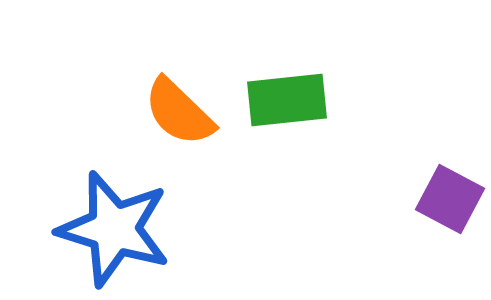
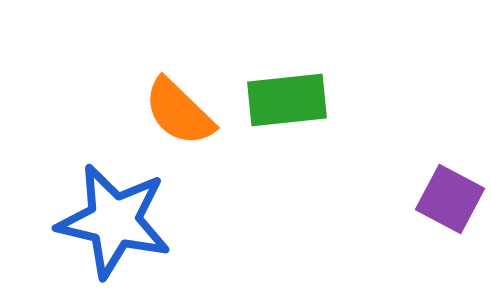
blue star: moved 8 px up; rotated 4 degrees counterclockwise
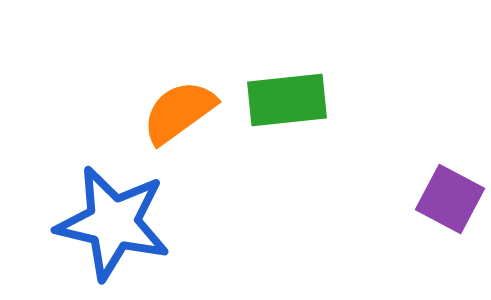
orange semicircle: rotated 100 degrees clockwise
blue star: moved 1 px left, 2 px down
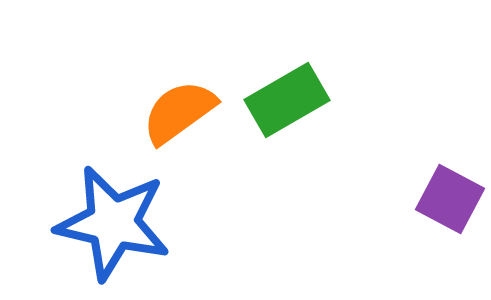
green rectangle: rotated 24 degrees counterclockwise
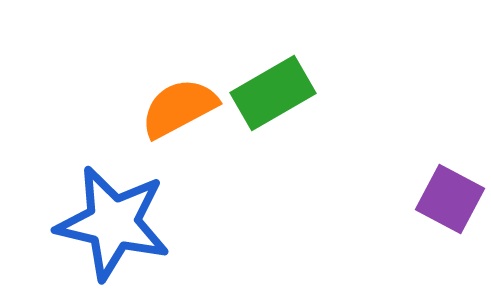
green rectangle: moved 14 px left, 7 px up
orange semicircle: moved 4 px up; rotated 8 degrees clockwise
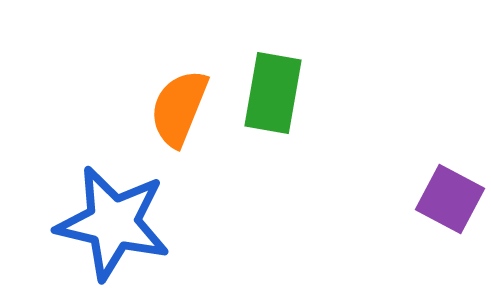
green rectangle: rotated 50 degrees counterclockwise
orange semicircle: rotated 40 degrees counterclockwise
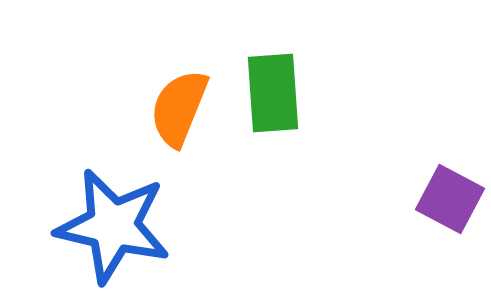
green rectangle: rotated 14 degrees counterclockwise
blue star: moved 3 px down
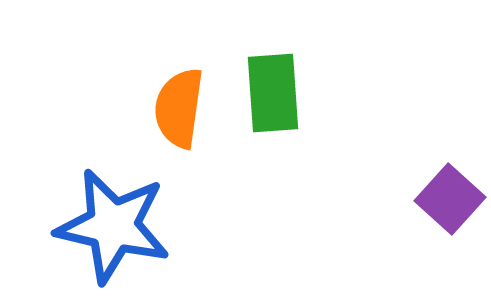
orange semicircle: rotated 14 degrees counterclockwise
purple square: rotated 14 degrees clockwise
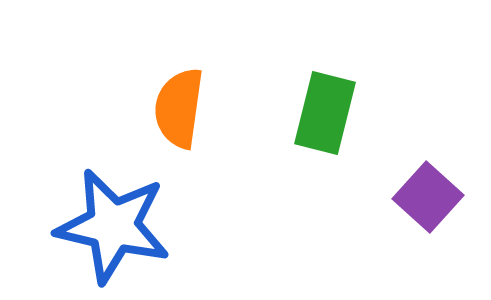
green rectangle: moved 52 px right, 20 px down; rotated 18 degrees clockwise
purple square: moved 22 px left, 2 px up
